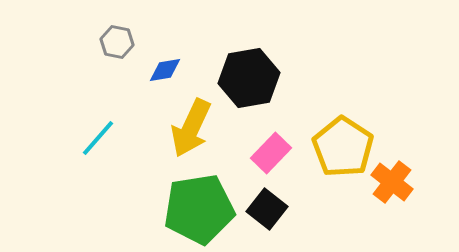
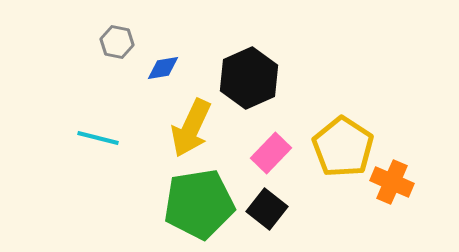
blue diamond: moved 2 px left, 2 px up
black hexagon: rotated 14 degrees counterclockwise
cyan line: rotated 63 degrees clockwise
orange cross: rotated 15 degrees counterclockwise
green pentagon: moved 5 px up
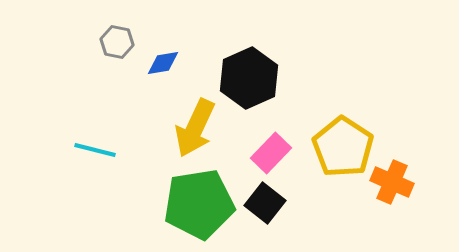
blue diamond: moved 5 px up
yellow arrow: moved 4 px right
cyan line: moved 3 px left, 12 px down
black square: moved 2 px left, 6 px up
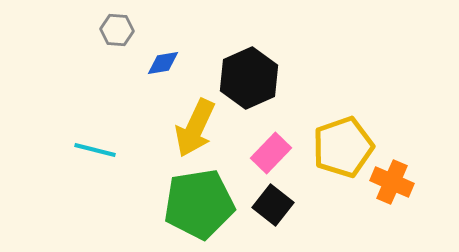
gray hexagon: moved 12 px up; rotated 8 degrees counterclockwise
yellow pentagon: rotated 20 degrees clockwise
black square: moved 8 px right, 2 px down
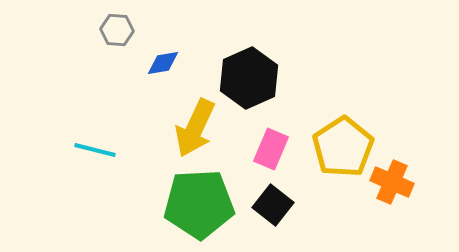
yellow pentagon: rotated 14 degrees counterclockwise
pink rectangle: moved 4 px up; rotated 21 degrees counterclockwise
green pentagon: rotated 6 degrees clockwise
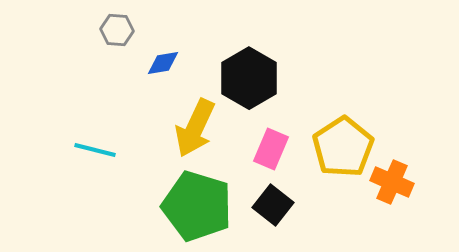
black hexagon: rotated 6 degrees counterclockwise
green pentagon: moved 2 px left, 2 px down; rotated 20 degrees clockwise
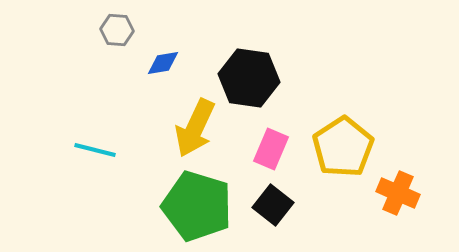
black hexagon: rotated 22 degrees counterclockwise
orange cross: moved 6 px right, 11 px down
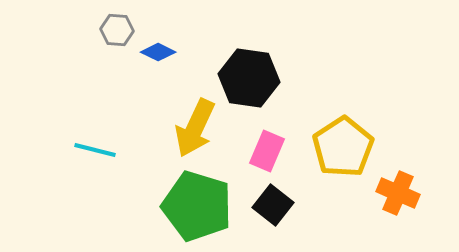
blue diamond: moved 5 px left, 11 px up; rotated 36 degrees clockwise
pink rectangle: moved 4 px left, 2 px down
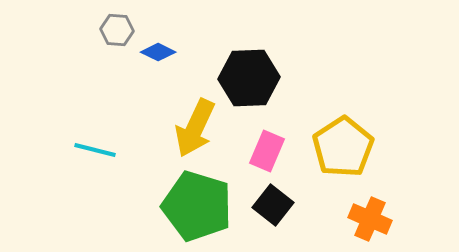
black hexagon: rotated 10 degrees counterclockwise
orange cross: moved 28 px left, 26 px down
